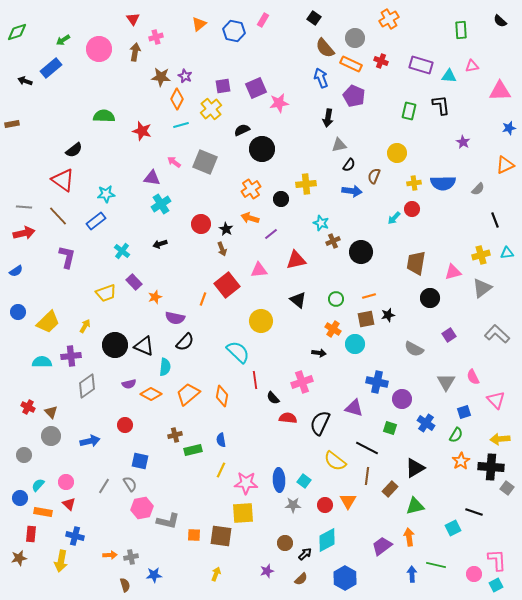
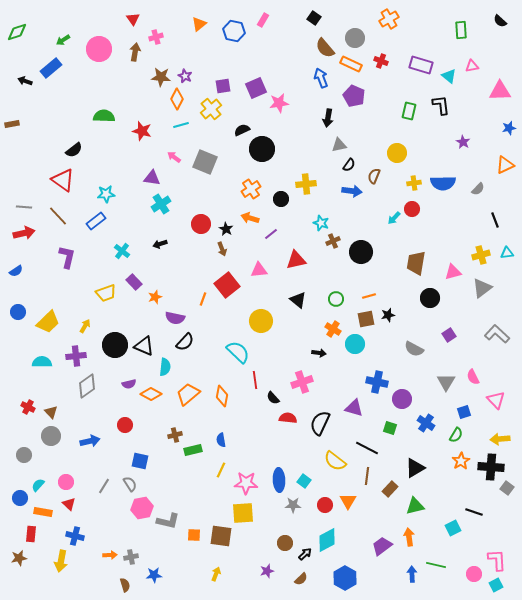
cyan triangle at (449, 76): rotated 35 degrees clockwise
pink arrow at (174, 162): moved 5 px up
purple cross at (71, 356): moved 5 px right
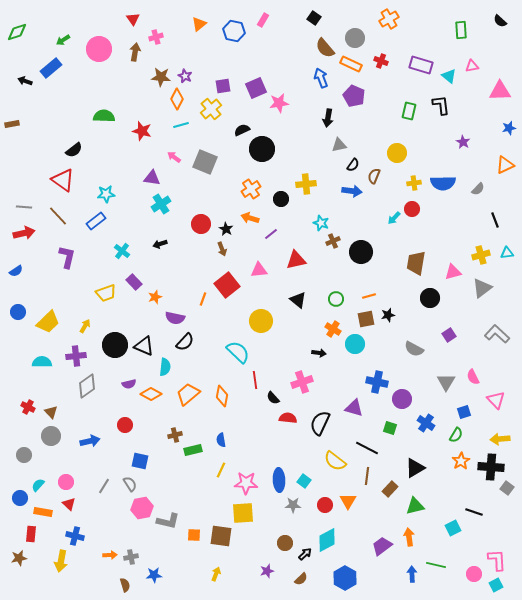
black semicircle at (349, 165): moved 4 px right
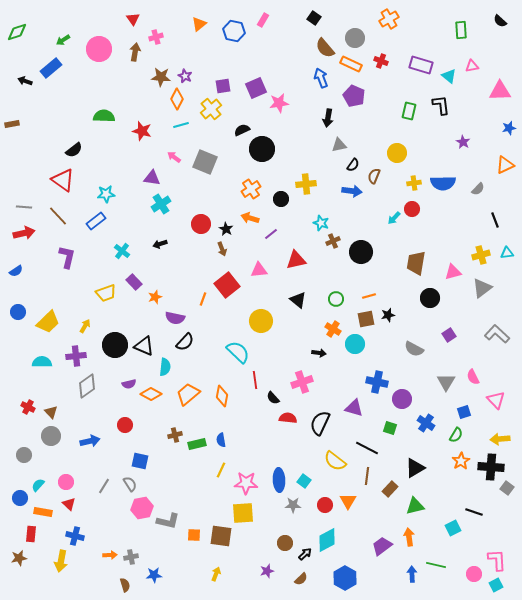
green rectangle at (193, 450): moved 4 px right, 6 px up
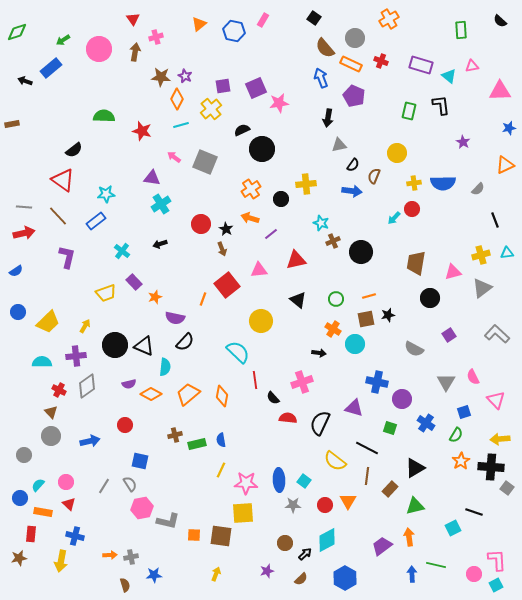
red cross at (28, 407): moved 31 px right, 17 px up
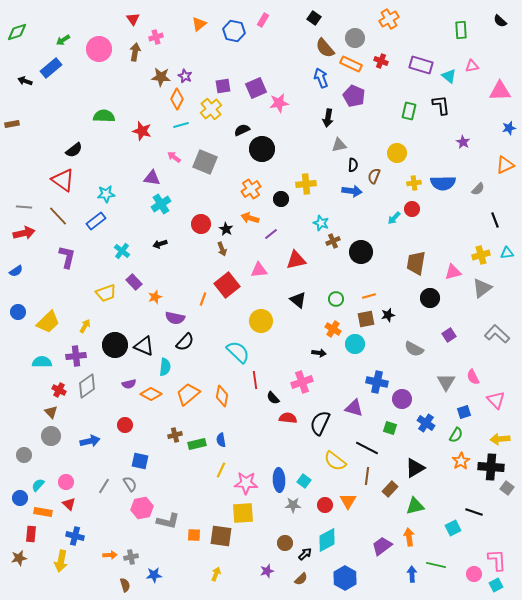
black semicircle at (353, 165): rotated 32 degrees counterclockwise
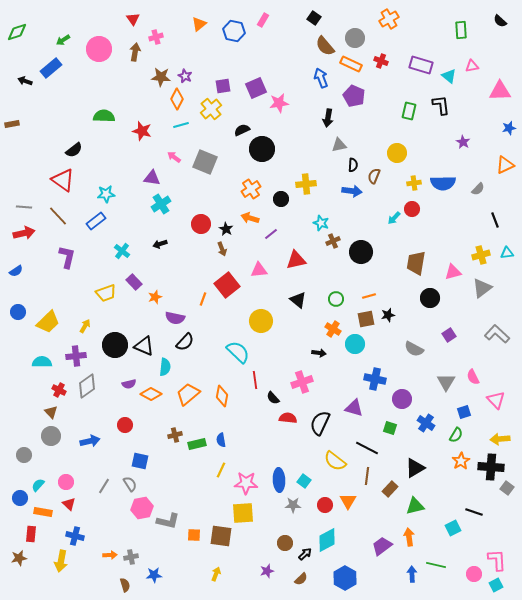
brown semicircle at (325, 48): moved 2 px up
blue cross at (377, 382): moved 2 px left, 3 px up
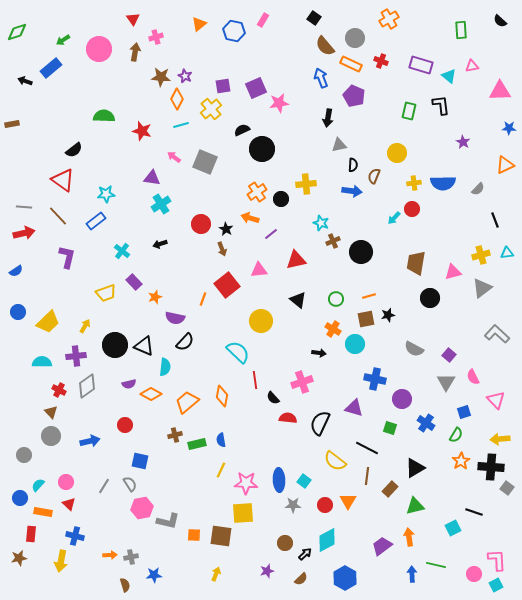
blue star at (509, 128): rotated 16 degrees clockwise
orange cross at (251, 189): moved 6 px right, 3 px down
purple square at (449, 335): moved 20 px down; rotated 16 degrees counterclockwise
orange trapezoid at (188, 394): moved 1 px left, 8 px down
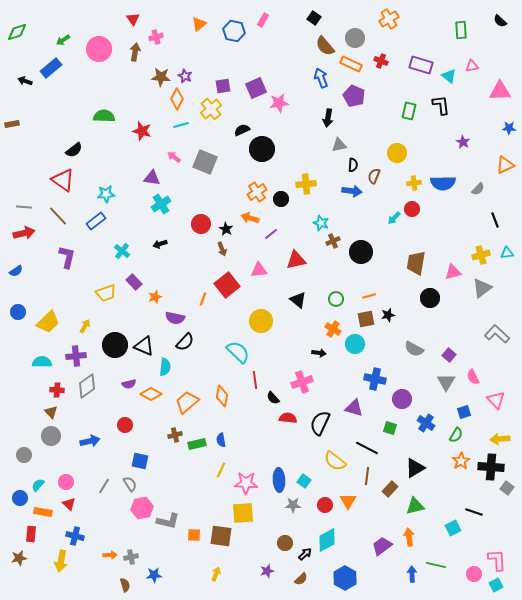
red cross at (59, 390): moved 2 px left; rotated 24 degrees counterclockwise
